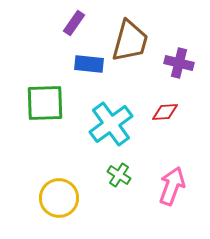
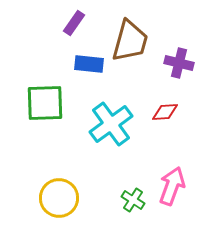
green cross: moved 14 px right, 25 px down
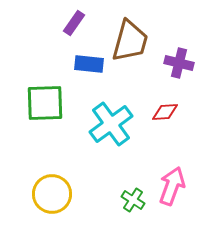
yellow circle: moved 7 px left, 4 px up
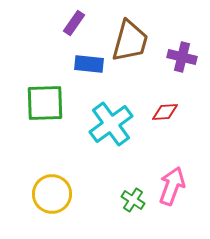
purple cross: moved 3 px right, 6 px up
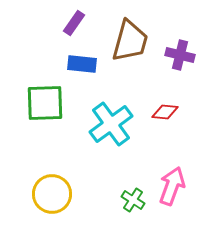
purple cross: moved 2 px left, 2 px up
blue rectangle: moved 7 px left
red diamond: rotated 8 degrees clockwise
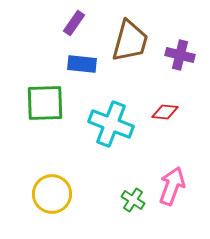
cyan cross: rotated 33 degrees counterclockwise
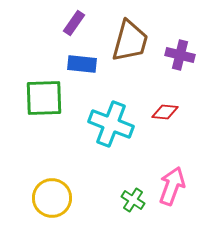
green square: moved 1 px left, 5 px up
yellow circle: moved 4 px down
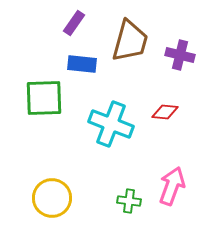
green cross: moved 4 px left, 1 px down; rotated 25 degrees counterclockwise
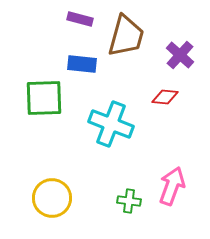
purple rectangle: moved 6 px right, 4 px up; rotated 70 degrees clockwise
brown trapezoid: moved 4 px left, 5 px up
purple cross: rotated 28 degrees clockwise
red diamond: moved 15 px up
